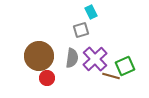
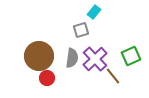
cyan rectangle: moved 3 px right; rotated 64 degrees clockwise
green square: moved 6 px right, 10 px up
brown line: moved 2 px right; rotated 36 degrees clockwise
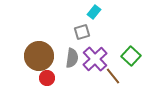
gray square: moved 1 px right, 2 px down
green square: rotated 24 degrees counterclockwise
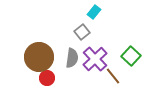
gray square: rotated 21 degrees counterclockwise
brown circle: moved 1 px down
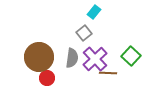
gray square: moved 2 px right, 1 px down
brown line: moved 5 px left, 3 px up; rotated 48 degrees counterclockwise
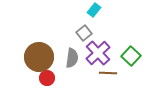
cyan rectangle: moved 2 px up
purple cross: moved 3 px right, 6 px up
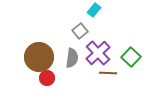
gray square: moved 4 px left, 2 px up
green square: moved 1 px down
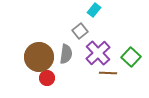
gray semicircle: moved 6 px left, 4 px up
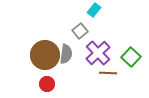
brown circle: moved 6 px right, 2 px up
red circle: moved 6 px down
